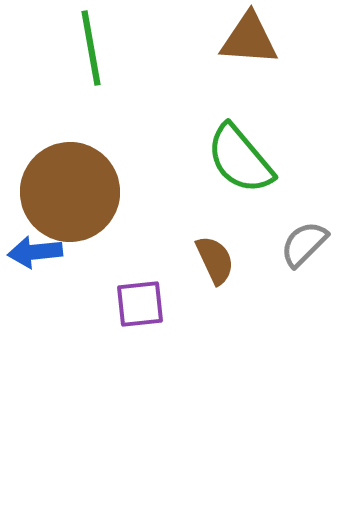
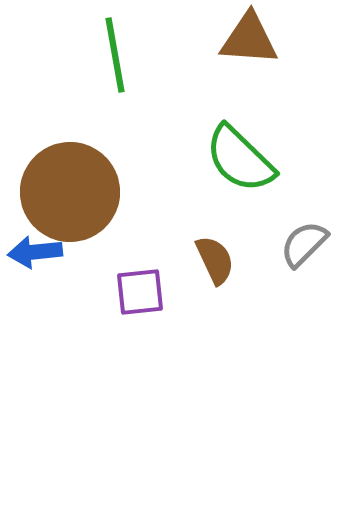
green line: moved 24 px right, 7 px down
green semicircle: rotated 6 degrees counterclockwise
purple square: moved 12 px up
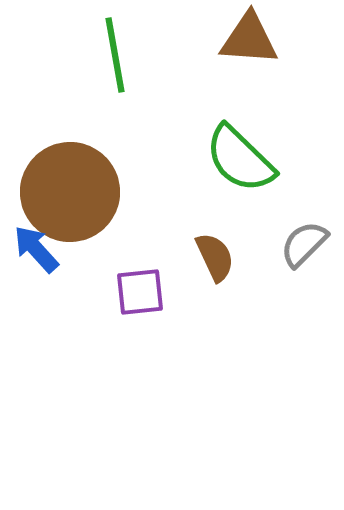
blue arrow: moved 1 px right, 3 px up; rotated 54 degrees clockwise
brown semicircle: moved 3 px up
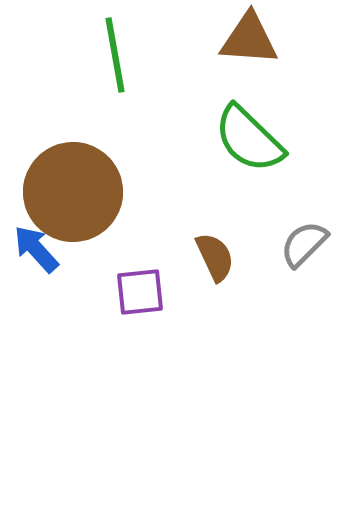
green semicircle: moved 9 px right, 20 px up
brown circle: moved 3 px right
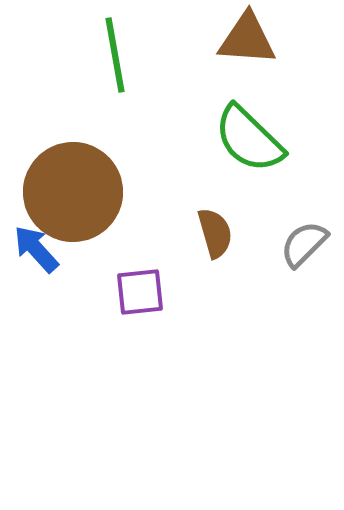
brown triangle: moved 2 px left
brown semicircle: moved 24 px up; rotated 9 degrees clockwise
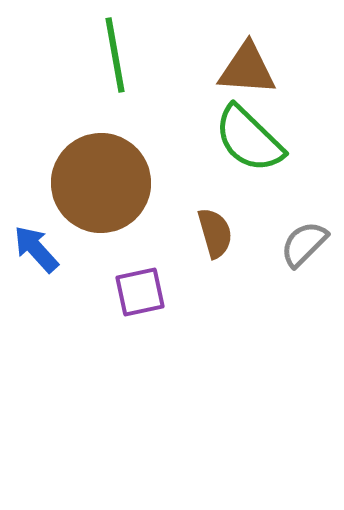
brown triangle: moved 30 px down
brown circle: moved 28 px right, 9 px up
purple square: rotated 6 degrees counterclockwise
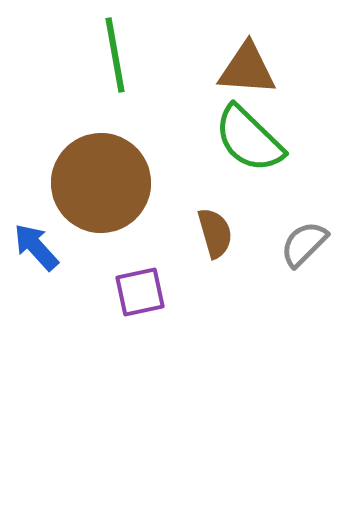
blue arrow: moved 2 px up
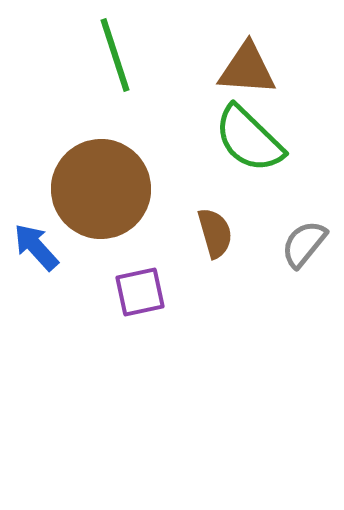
green line: rotated 8 degrees counterclockwise
brown circle: moved 6 px down
gray semicircle: rotated 6 degrees counterclockwise
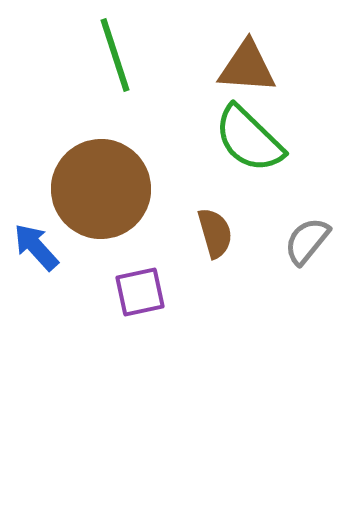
brown triangle: moved 2 px up
gray semicircle: moved 3 px right, 3 px up
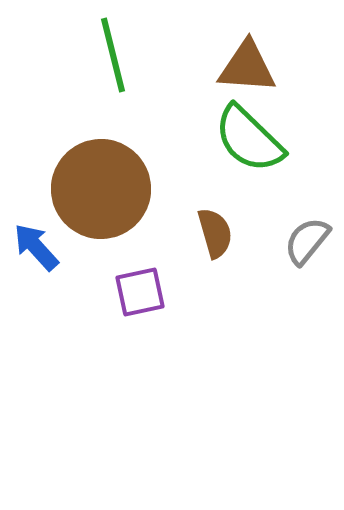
green line: moved 2 px left; rotated 4 degrees clockwise
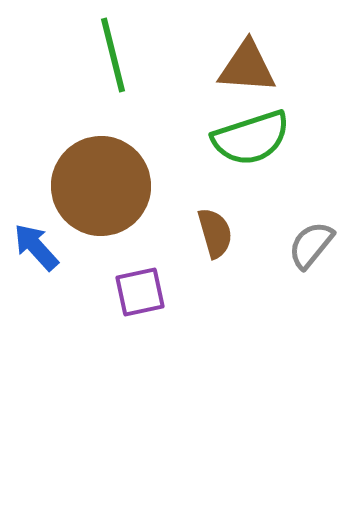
green semicircle: moved 2 px right, 1 px up; rotated 62 degrees counterclockwise
brown circle: moved 3 px up
gray semicircle: moved 4 px right, 4 px down
